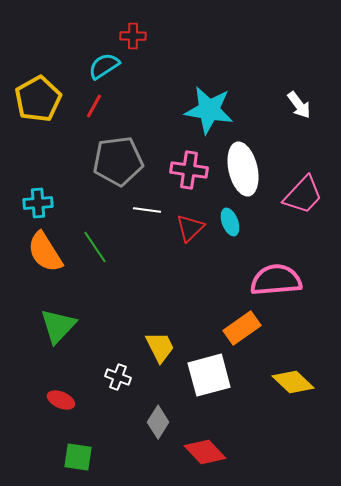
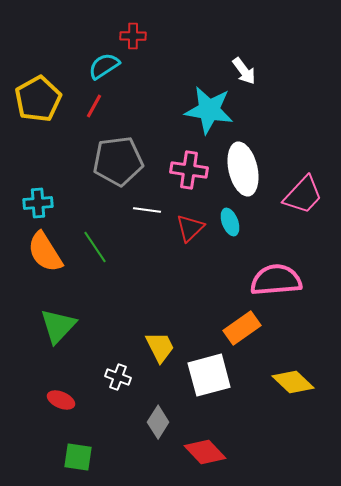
white arrow: moved 55 px left, 34 px up
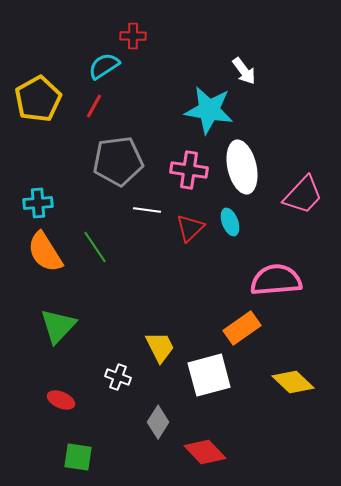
white ellipse: moved 1 px left, 2 px up
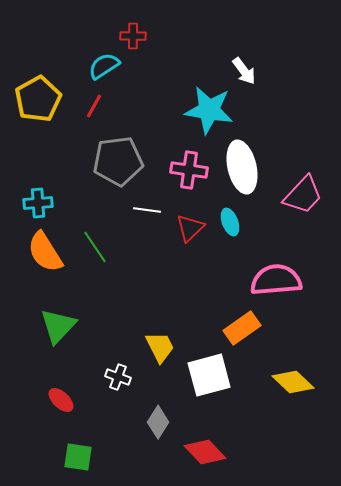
red ellipse: rotated 20 degrees clockwise
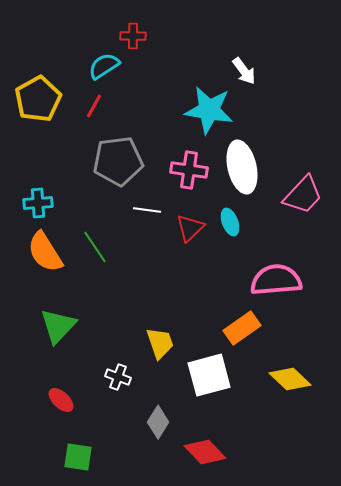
yellow trapezoid: moved 4 px up; rotated 8 degrees clockwise
yellow diamond: moved 3 px left, 3 px up
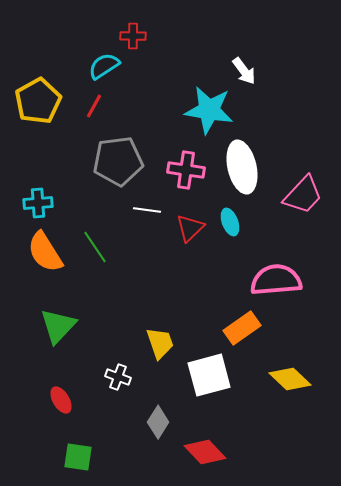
yellow pentagon: moved 2 px down
pink cross: moved 3 px left
red ellipse: rotated 16 degrees clockwise
